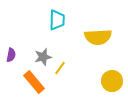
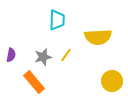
yellow line: moved 6 px right, 13 px up
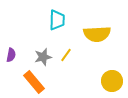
yellow semicircle: moved 1 px left, 3 px up
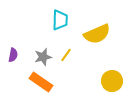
cyan trapezoid: moved 3 px right
yellow semicircle: rotated 20 degrees counterclockwise
purple semicircle: moved 2 px right
orange rectangle: moved 7 px right; rotated 15 degrees counterclockwise
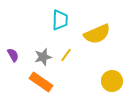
purple semicircle: rotated 40 degrees counterclockwise
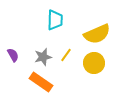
cyan trapezoid: moved 5 px left
yellow circle: moved 18 px left, 18 px up
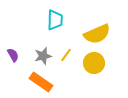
gray star: moved 1 px up
